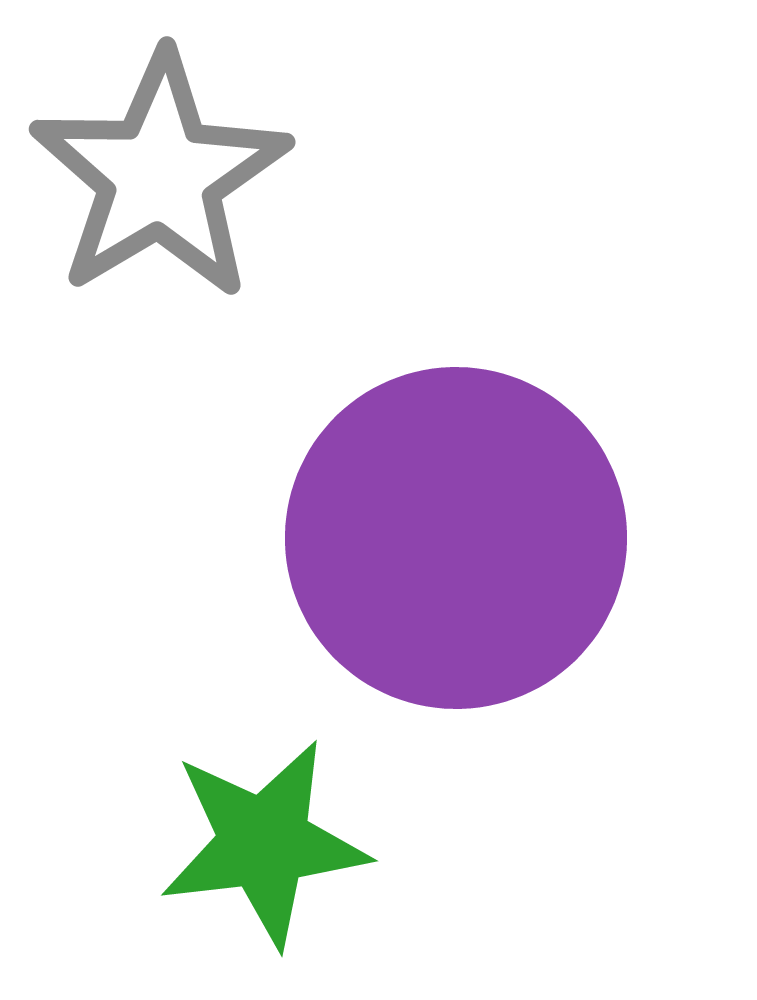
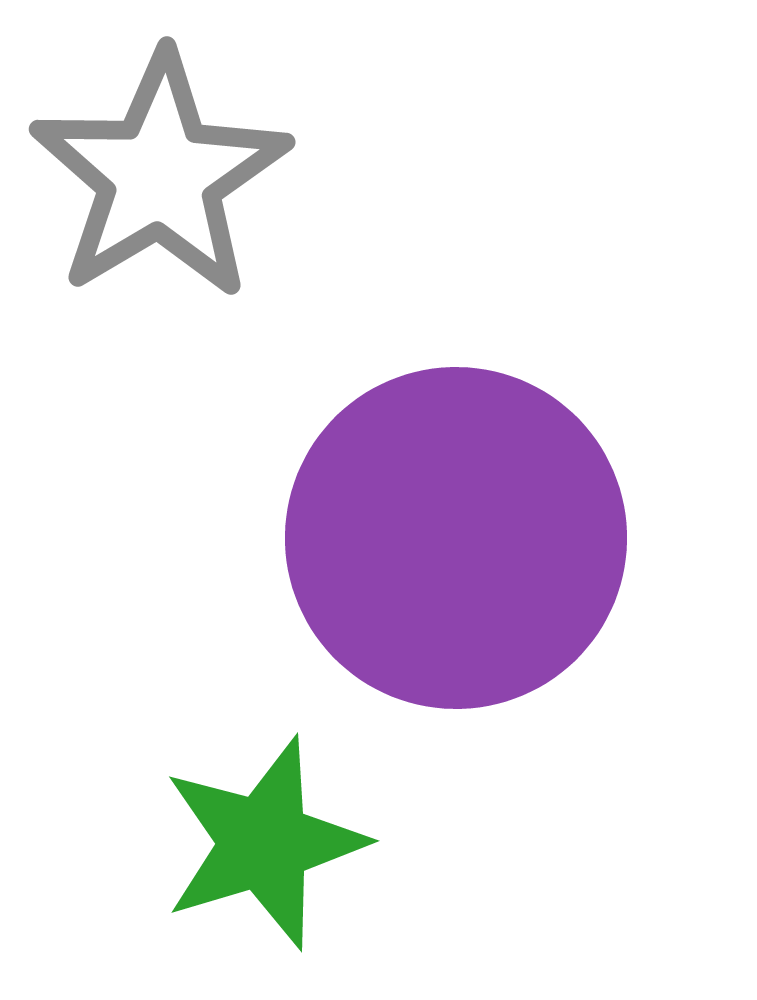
green star: rotated 10 degrees counterclockwise
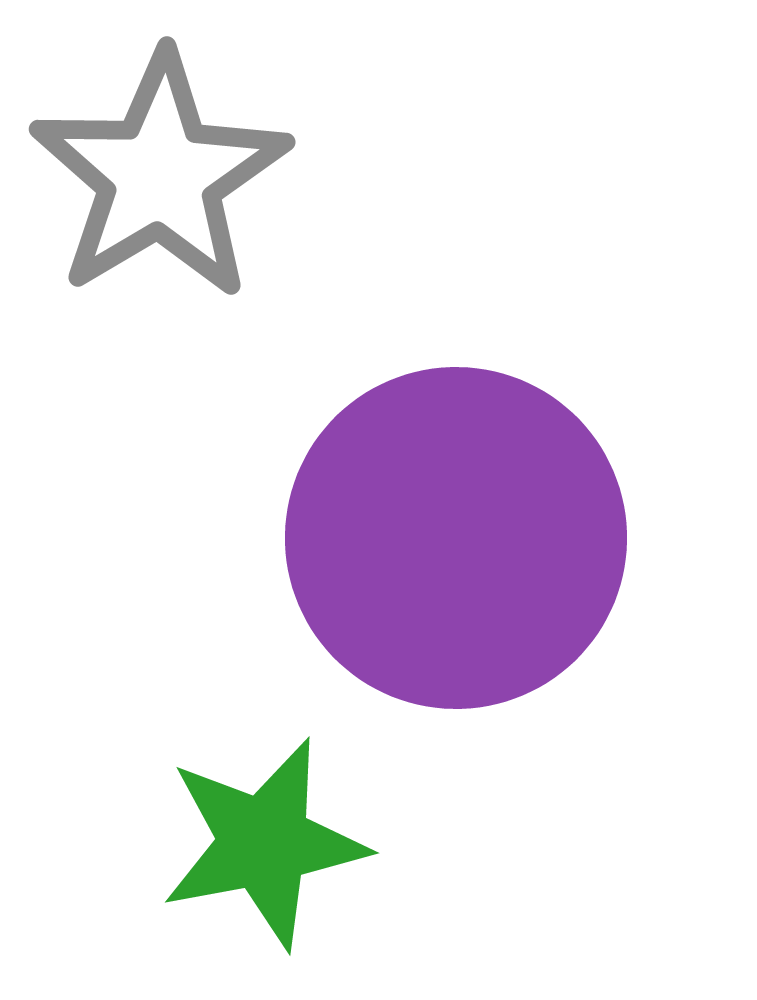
green star: rotated 6 degrees clockwise
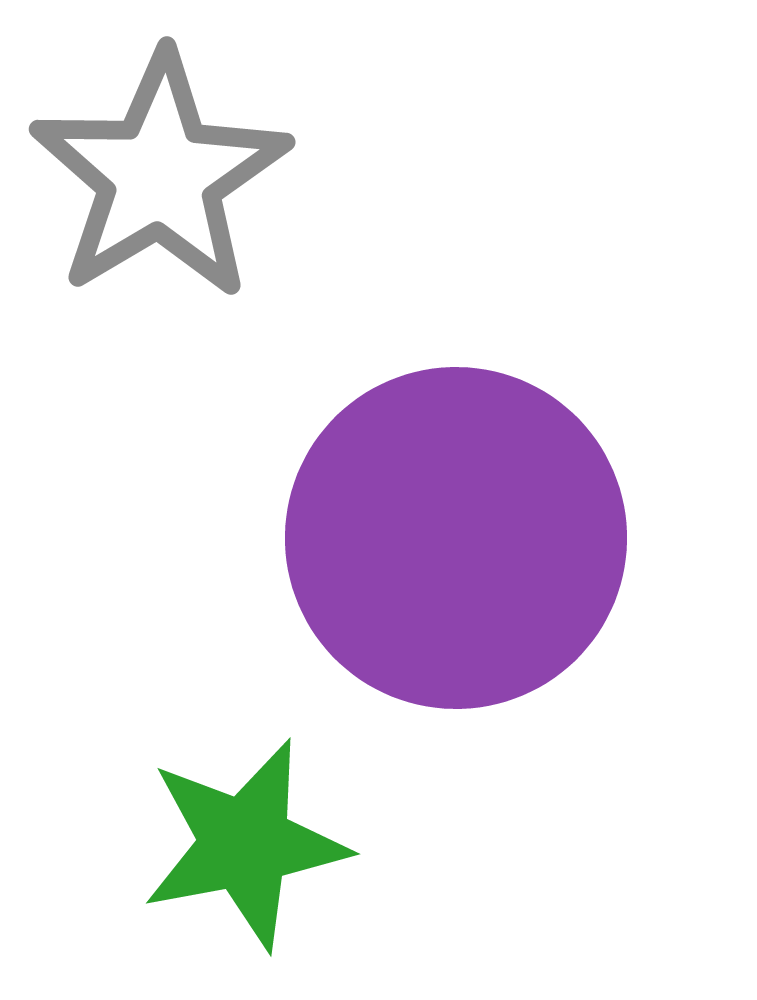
green star: moved 19 px left, 1 px down
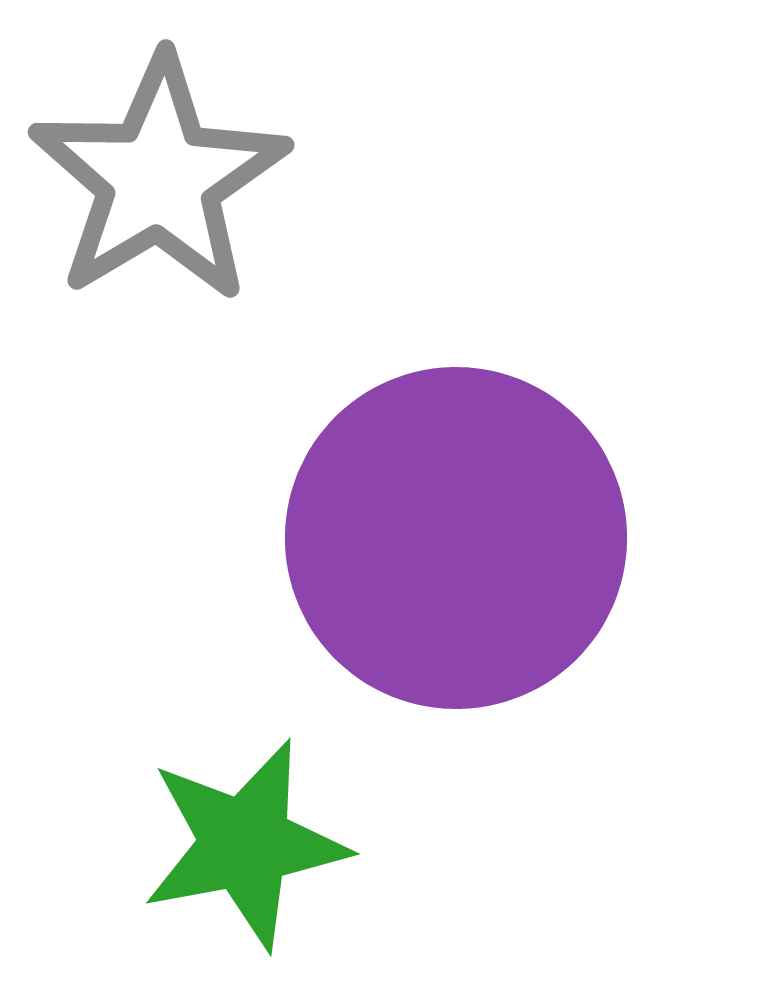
gray star: moved 1 px left, 3 px down
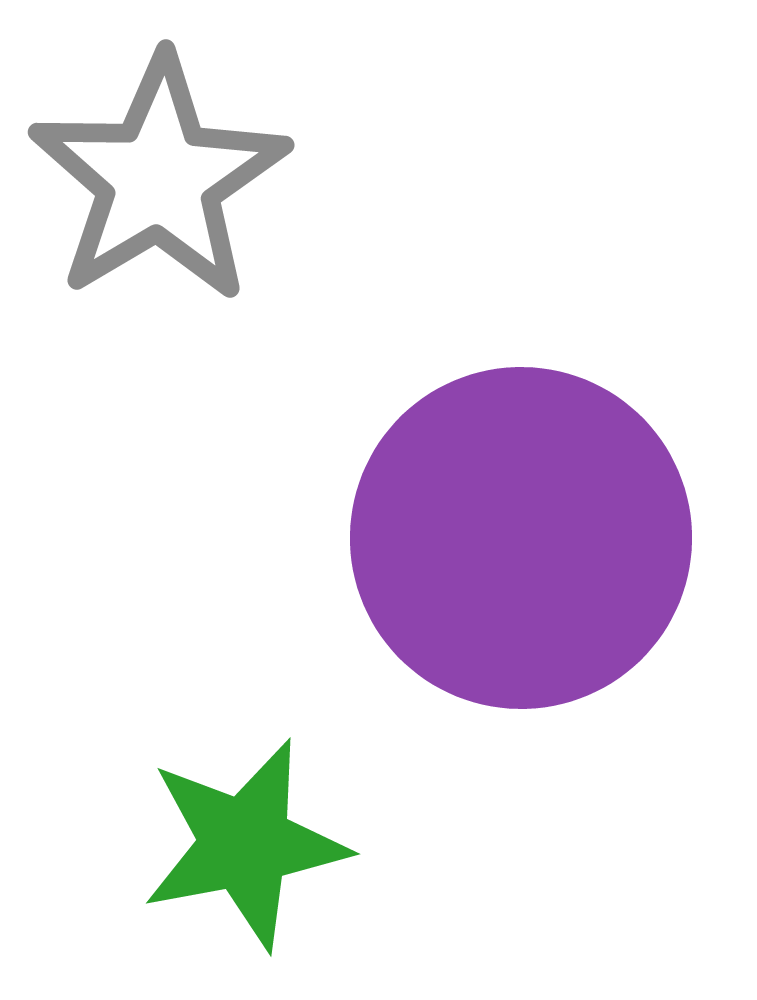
purple circle: moved 65 px right
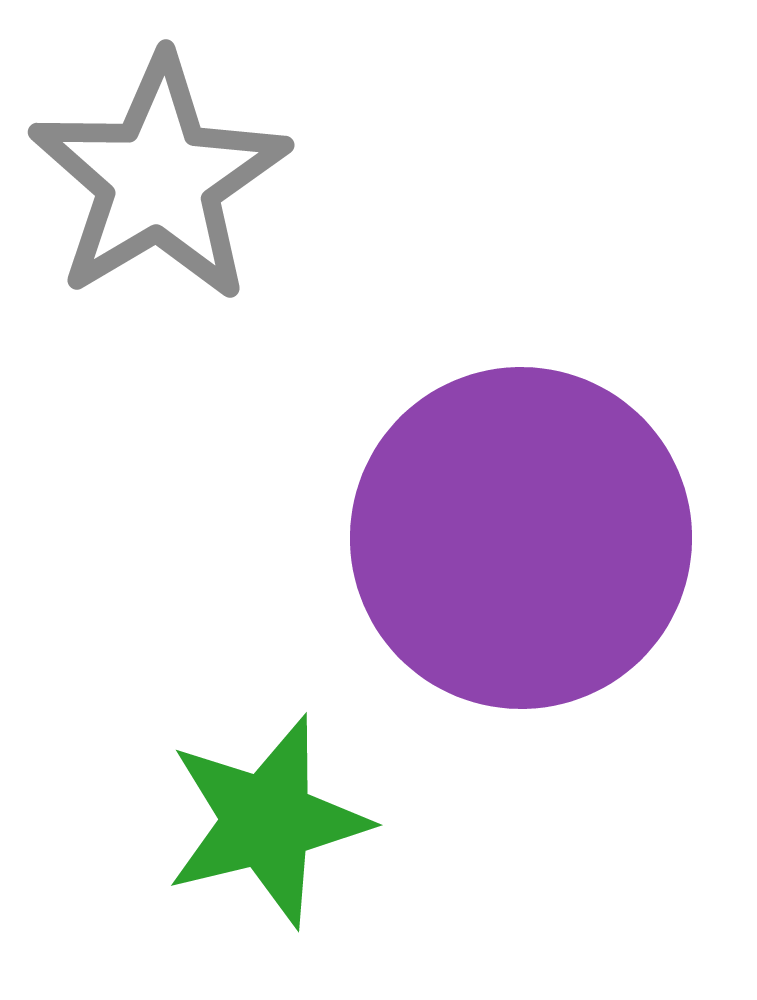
green star: moved 22 px right, 23 px up; rotated 3 degrees counterclockwise
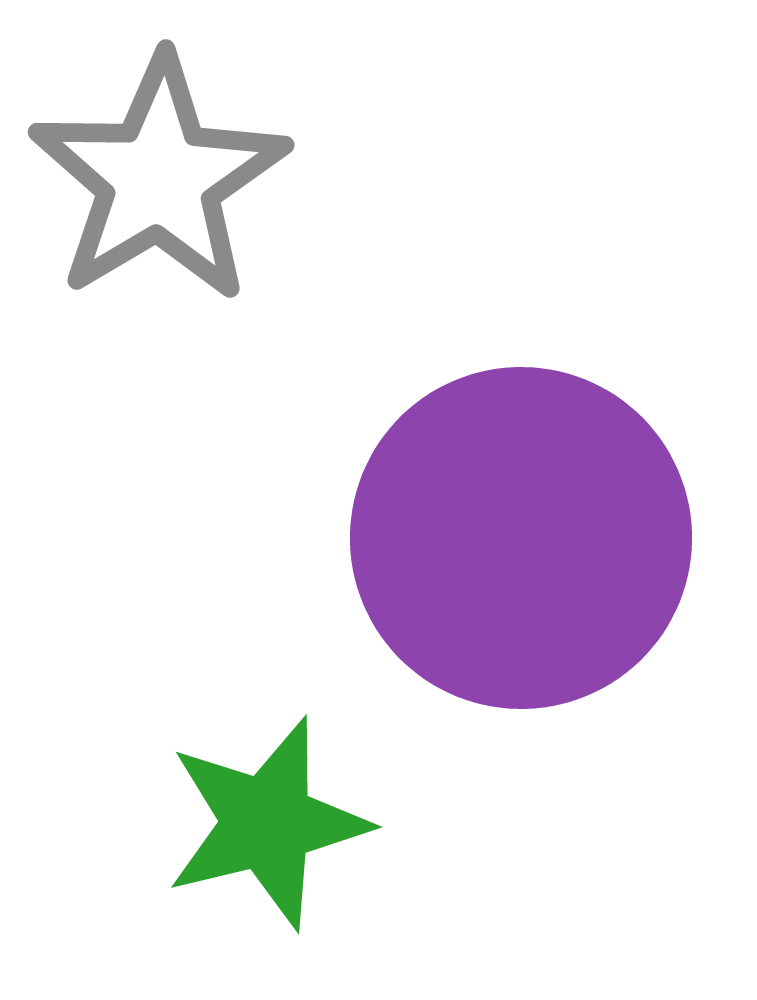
green star: moved 2 px down
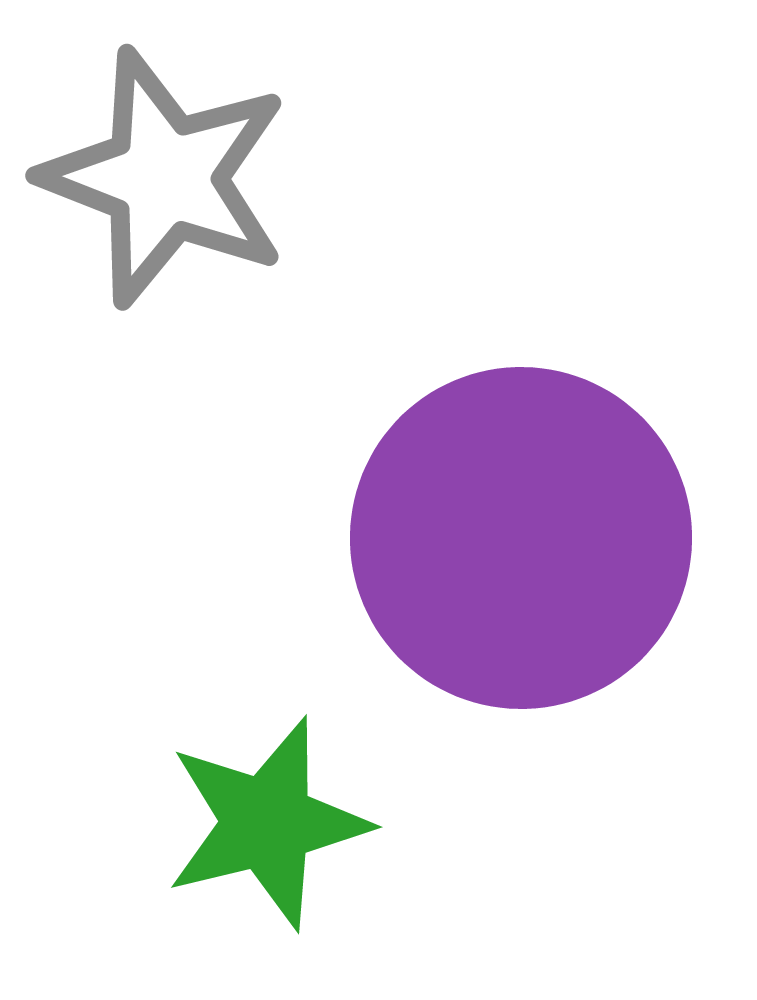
gray star: moved 6 px right, 1 px up; rotated 20 degrees counterclockwise
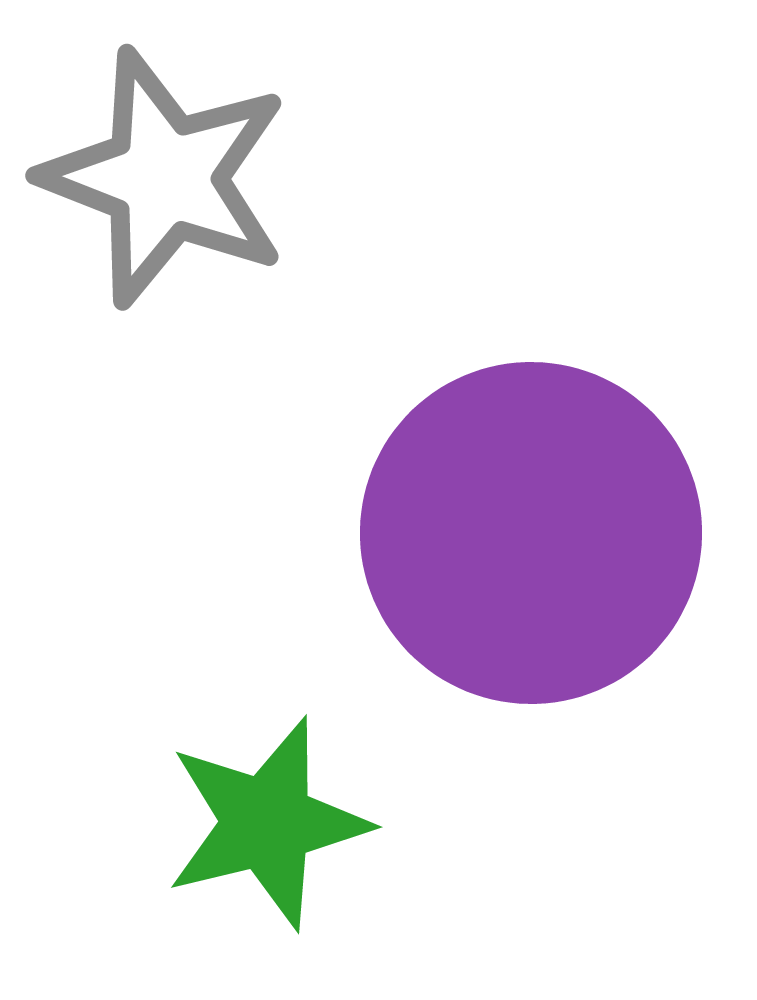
purple circle: moved 10 px right, 5 px up
